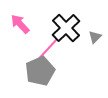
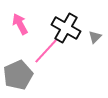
pink arrow: rotated 15 degrees clockwise
black cross: rotated 16 degrees counterclockwise
gray pentagon: moved 22 px left, 4 px down
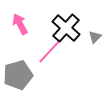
black cross: rotated 12 degrees clockwise
pink line: moved 4 px right
gray pentagon: rotated 8 degrees clockwise
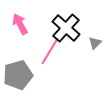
gray triangle: moved 6 px down
pink line: rotated 12 degrees counterclockwise
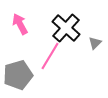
pink line: moved 5 px down
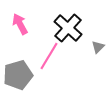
black cross: moved 2 px right
gray triangle: moved 3 px right, 4 px down
pink line: moved 1 px left
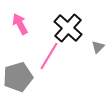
gray pentagon: moved 2 px down
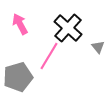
gray triangle: rotated 24 degrees counterclockwise
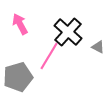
black cross: moved 4 px down
gray triangle: rotated 24 degrees counterclockwise
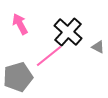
pink line: rotated 20 degrees clockwise
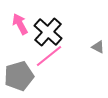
black cross: moved 20 px left
gray pentagon: moved 1 px right, 1 px up
